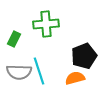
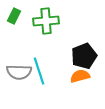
green cross: moved 3 px up
green rectangle: moved 23 px up
orange semicircle: moved 5 px right, 2 px up
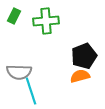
cyan line: moved 8 px left, 20 px down
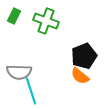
green cross: rotated 25 degrees clockwise
orange semicircle: rotated 126 degrees counterclockwise
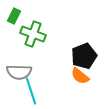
green cross: moved 13 px left, 13 px down
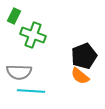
green cross: moved 1 px down
cyan line: rotated 68 degrees counterclockwise
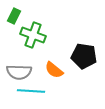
black pentagon: rotated 30 degrees clockwise
orange semicircle: moved 26 px left, 6 px up
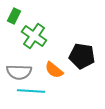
green cross: moved 1 px right, 1 px down; rotated 15 degrees clockwise
black pentagon: moved 2 px left
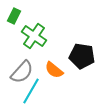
gray semicircle: moved 3 px right; rotated 50 degrees counterclockwise
cyan line: rotated 64 degrees counterclockwise
